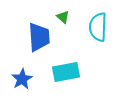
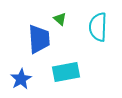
green triangle: moved 3 px left, 2 px down
blue trapezoid: moved 2 px down
blue star: moved 1 px left
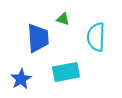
green triangle: moved 3 px right; rotated 24 degrees counterclockwise
cyan semicircle: moved 2 px left, 10 px down
blue trapezoid: moved 1 px left, 1 px up
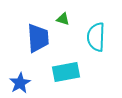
blue star: moved 1 px left, 4 px down
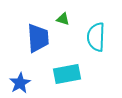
cyan rectangle: moved 1 px right, 2 px down
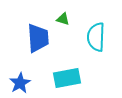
cyan rectangle: moved 4 px down
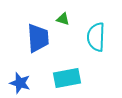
blue star: rotated 25 degrees counterclockwise
